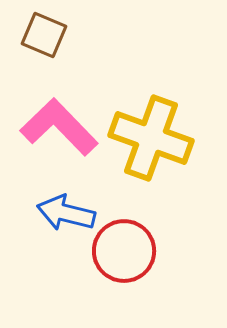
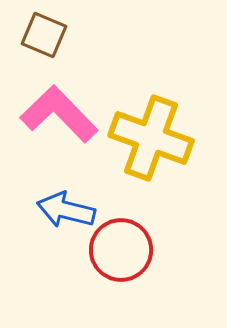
pink L-shape: moved 13 px up
blue arrow: moved 3 px up
red circle: moved 3 px left, 1 px up
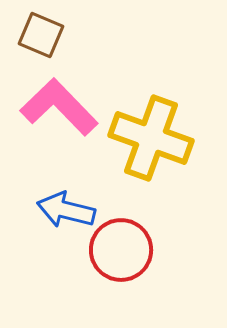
brown square: moved 3 px left
pink L-shape: moved 7 px up
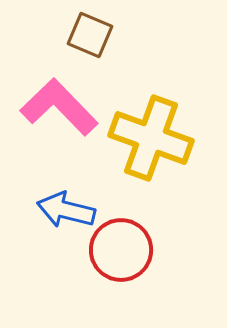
brown square: moved 49 px right
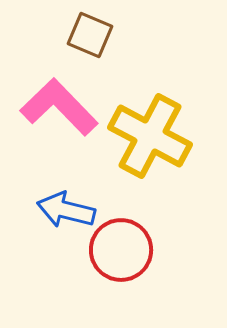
yellow cross: moved 1 px left, 2 px up; rotated 8 degrees clockwise
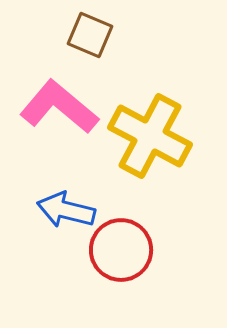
pink L-shape: rotated 6 degrees counterclockwise
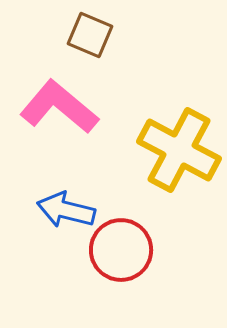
yellow cross: moved 29 px right, 14 px down
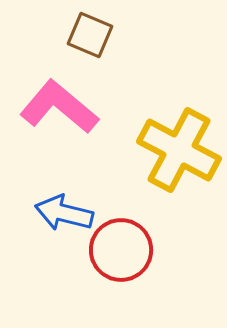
blue arrow: moved 2 px left, 3 px down
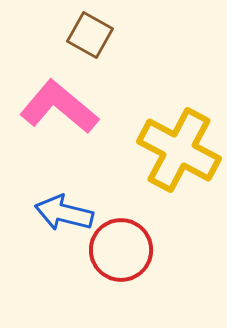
brown square: rotated 6 degrees clockwise
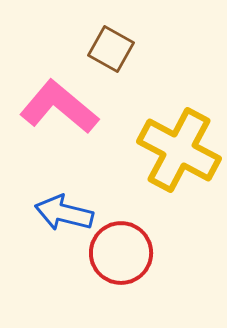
brown square: moved 21 px right, 14 px down
red circle: moved 3 px down
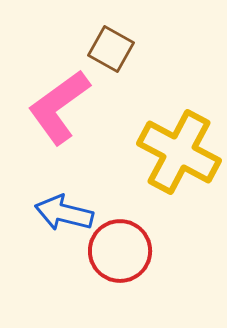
pink L-shape: rotated 76 degrees counterclockwise
yellow cross: moved 2 px down
red circle: moved 1 px left, 2 px up
